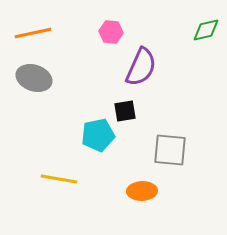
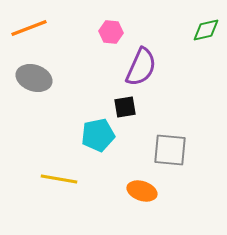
orange line: moved 4 px left, 5 px up; rotated 9 degrees counterclockwise
black square: moved 4 px up
orange ellipse: rotated 20 degrees clockwise
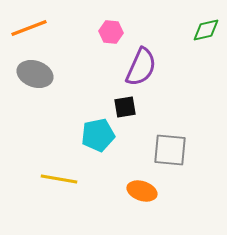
gray ellipse: moved 1 px right, 4 px up
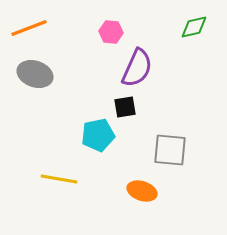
green diamond: moved 12 px left, 3 px up
purple semicircle: moved 4 px left, 1 px down
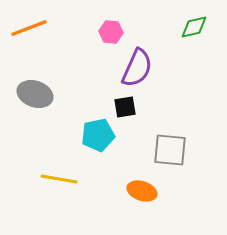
gray ellipse: moved 20 px down
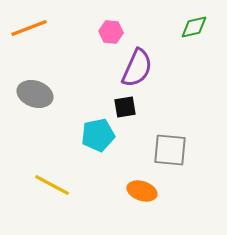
yellow line: moved 7 px left, 6 px down; rotated 18 degrees clockwise
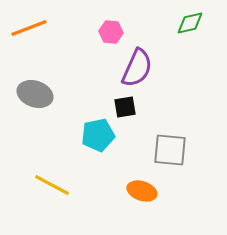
green diamond: moved 4 px left, 4 px up
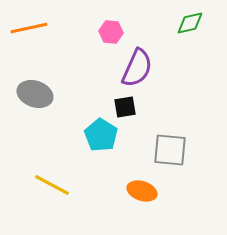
orange line: rotated 9 degrees clockwise
cyan pentagon: moved 3 px right; rotated 28 degrees counterclockwise
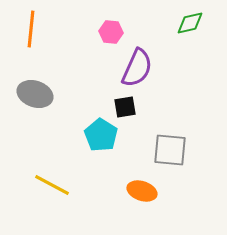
orange line: moved 2 px right, 1 px down; rotated 72 degrees counterclockwise
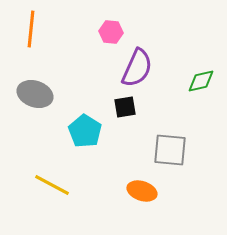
green diamond: moved 11 px right, 58 px down
cyan pentagon: moved 16 px left, 4 px up
